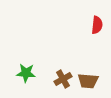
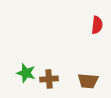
green star: rotated 12 degrees clockwise
brown cross: moved 14 px left; rotated 24 degrees clockwise
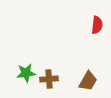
green star: rotated 24 degrees counterclockwise
brown trapezoid: rotated 65 degrees counterclockwise
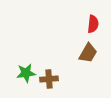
red semicircle: moved 4 px left, 1 px up
brown trapezoid: moved 28 px up
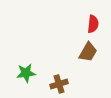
brown trapezoid: moved 1 px up
brown cross: moved 10 px right, 5 px down; rotated 12 degrees counterclockwise
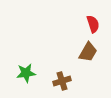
red semicircle: rotated 24 degrees counterclockwise
brown cross: moved 3 px right, 3 px up
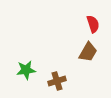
green star: moved 3 px up
brown cross: moved 5 px left
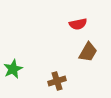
red semicircle: moved 15 px left; rotated 96 degrees clockwise
green star: moved 13 px left, 1 px up; rotated 18 degrees counterclockwise
